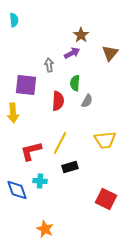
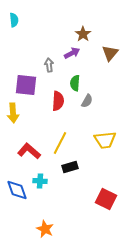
brown star: moved 2 px right, 1 px up
red L-shape: moved 2 px left; rotated 55 degrees clockwise
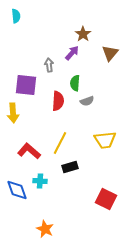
cyan semicircle: moved 2 px right, 4 px up
purple arrow: rotated 21 degrees counterclockwise
gray semicircle: rotated 40 degrees clockwise
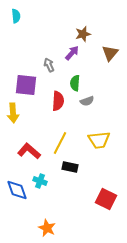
brown star: rotated 21 degrees clockwise
gray arrow: rotated 16 degrees counterclockwise
yellow trapezoid: moved 6 px left
black rectangle: rotated 28 degrees clockwise
cyan cross: rotated 16 degrees clockwise
orange star: moved 2 px right, 1 px up
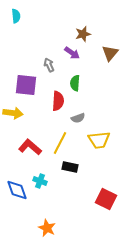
purple arrow: rotated 84 degrees clockwise
gray semicircle: moved 9 px left, 17 px down
yellow arrow: rotated 78 degrees counterclockwise
red L-shape: moved 1 px right, 4 px up
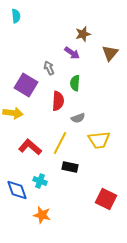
gray arrow: moved 3 px down
purple square: rotated 25 degrees clockwise
orange star: moved 5 px left, 13 px up; rotated 12 degrees counterclockwise
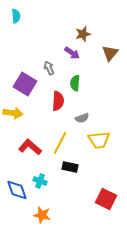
purple square: moved 1 px left, 1 px up
gray semicircle: moved 4 px right
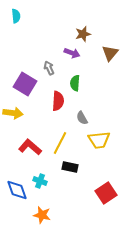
purple arrow: rotated 14 degrees counterclockwise
gray semicircle: rotated 80 degrees clockwise
red square: moved 6 px up; rotated 30 degrees clockwise
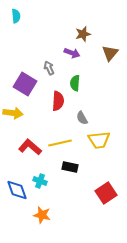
yellow line: rotated 50 degrees clockwise
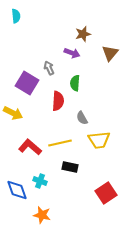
purple square: moved 2 px right, 1 px up
yellow arrow: rotated 18 degrees clockwise
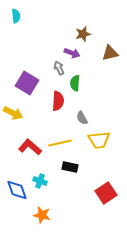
brown triangle: rotated 36 degrees clockwise
gray arrow: moved 10 px right
